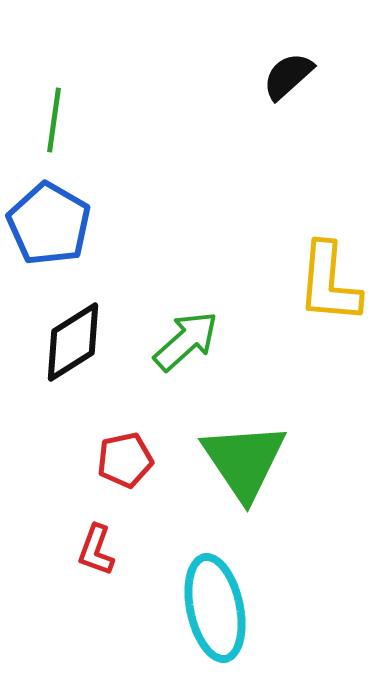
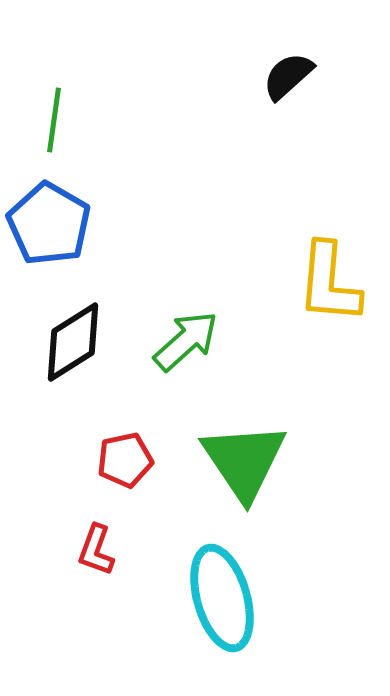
cyan ellipse: moved 7 px right, 10 px up; rotated 4 degrees counterclockwise
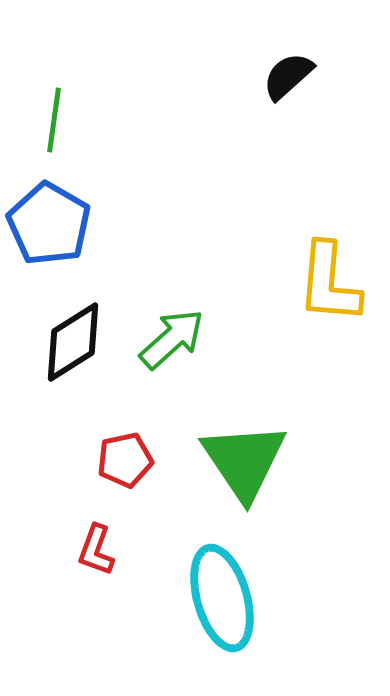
green arrow: moved 14 px left, 2 px up
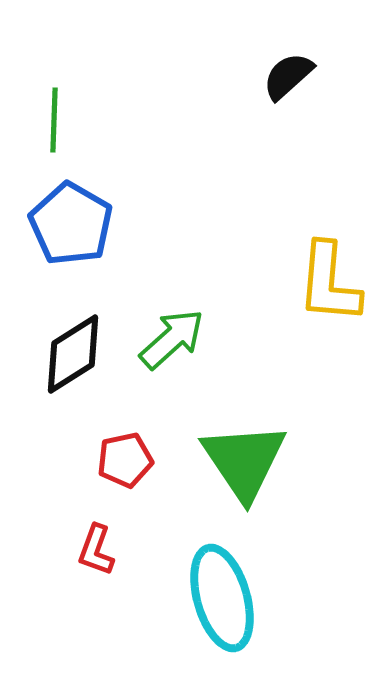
green line: rotated 6 degrees counterclockwise
blue pentagon: moved 22 px right
black diamond: moved 12 px down
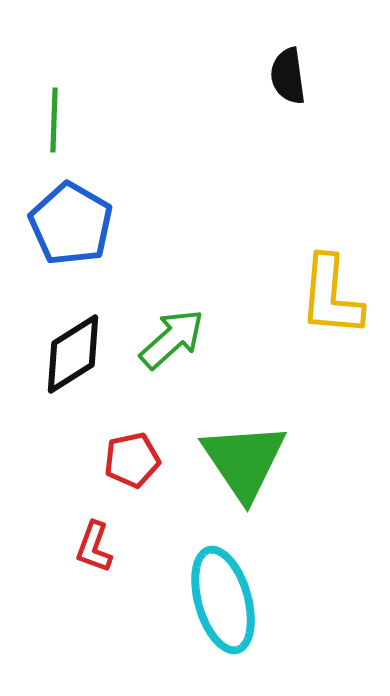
black semicircle: rotated 56 degrees counterclockwise
yellow L-shape: moved 2 px right, 13 px down
red pentagon: moved 7 px right
red L-shape: moved 2 px left, 3 px up
cyan ellipse: moved 1 px right, 2 px down
